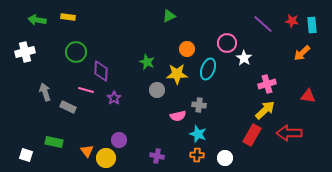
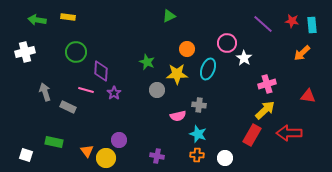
purple star: moved 5 px up
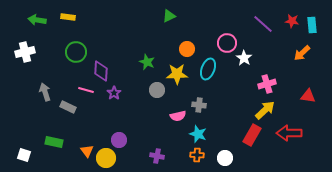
white square: moved 2 px left
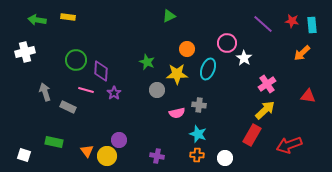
green circle: moved 8 px down
pink cross: rotated 18 degrees counterclockwise
pink semicircle: moved 1 px left, 3 px up
red arrow: moved 12 px down; rotated 20 degrees counterclockwise
yellow circle: moved 1 px right, 2 px up
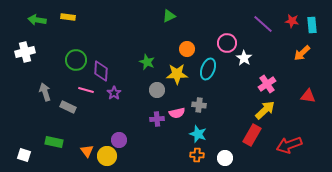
purple cross: moved 37 px up; rotated 16 degrees counterclockwise
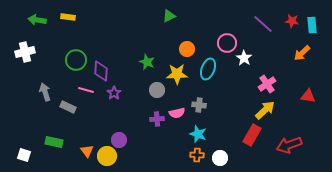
white circle: moved 5 px left
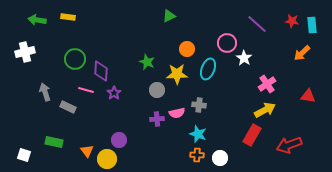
purple line: moved 6 px left
green circle: moved 1 px left, 1 px up
yellow arrow: rotated 15 degrees clockwise
yellow circle: moved 3 px down
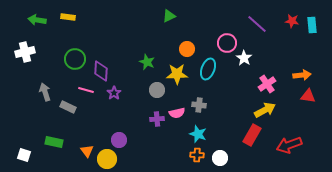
orange arrow: moved 22 px down; rotated 144 degrees counterclockwise
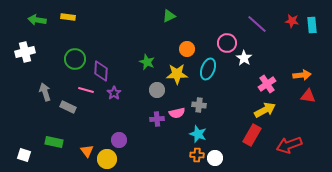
white circle: moved 5 px left
